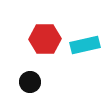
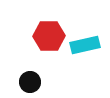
red hexagon: moved 4 px right, 3 px up
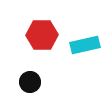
red hexagon: moved 7 px left, 1 px up
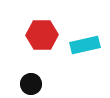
black circle: moved 1 px right, 2 px down
